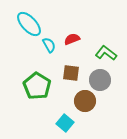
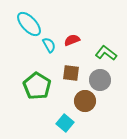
red semicircle: moved 1 px down
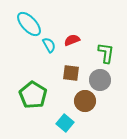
green L-shape: rotated 60 degrees clockwise
green pentagon: moved 4 px left, 9 px down
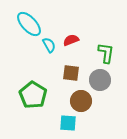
red semicircle: moved 1 px left
brown circle: moved 4 px left
cyan square: moved 3 px right; rotated 36 degrees counterclockwise
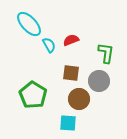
gray circle: moved 1 px left, 1 px down
brown circle: moved 2 px left, 2 px up
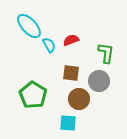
cyan ellipse: moved 2 px down
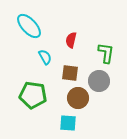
red semicircle: rotated 56 degrees counterclockwise
cyan semicircle: moved 4 px left, 12 px down
brown square: moved 1 px left
green pentagon: rotated 24 degrees counterclockwise
brown circle: moved 1 px left, 1 px up
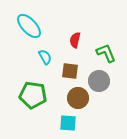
red semicircle: moved 4 px right
green L-shape: rotated 30 degrees counterclockwise
brown square: moved 2 px up
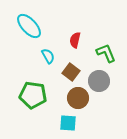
cyan semicircle: moved 3 px right, 1 px up
brown square: moved 1 px right, 1 px down; rotated 30 degrees clockwise
